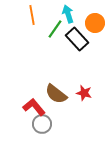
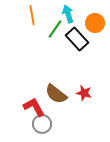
red L-shape: rotated 10 degrees clockwise
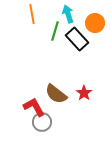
orange line: moved 1 px up
green line: moved 2 px down; rotated 18 degrees counterclockwise
red star: rotated 21 degrees clockwise
gray circle: moved 2 px up
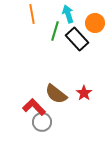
red L-shape: rotated 15 degrees counterclockwise
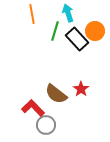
cyan arrow: moved 1 px up
orange circle: moved 8 px down
red star: moved 3 px left, 4 px up
red L-shape: moved 1 px left, 1 px down
gray circle: moved 4 px right, 3 px down
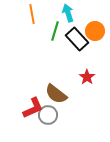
red star: moved 6 px right, 12 px up
red L-shape: rotated 110 degrees clockwise
gray circle: moved 2 px right, 10 px up
